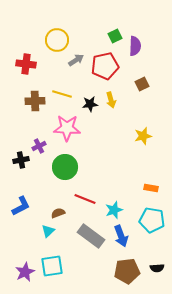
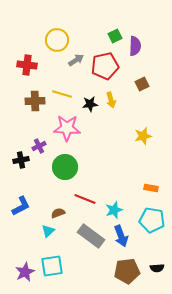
red cross: moved 1 px right, 1 px down
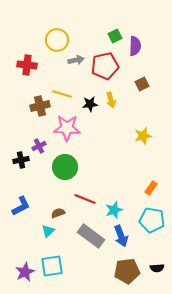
gray arrow: rotated 21 degrees clockwise
brown cross: moved 5 px right, 5 px down; rotated 12 degrees counterclockwise
orange rectangle: rotated 64 degrees counterclockwise
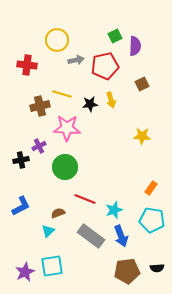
yellow star: moved 1 px left; rotated 18 degrees clockwise
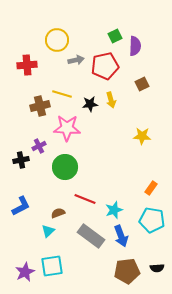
red cross: rotated 12 degrees counterclockwise
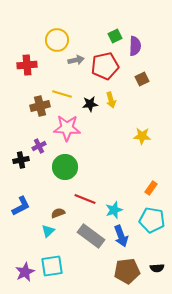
brown square: moved 5 px up
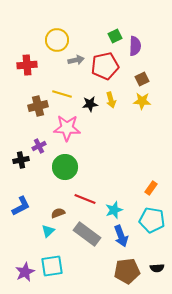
brown cross: moved 2 px left
yellow star: moved 35 px up
gray rectangle: moved 4 px left, 2 px up
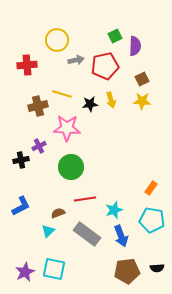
green circle: moved 6 px right
red line: rotated 30 degrees counterclockwise
cyan square: moved 2 px right, 3 px down; rotated 20 degrees clockwise
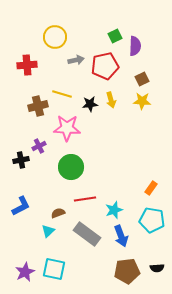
yellow circle: moved 2 px left, 3 px up
